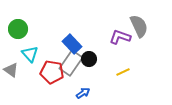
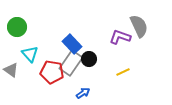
green circle: moved 1 px left, 2 px up
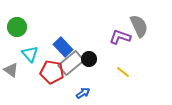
blue rectangle: moved 9 px left, 3 px down
gray rectangle: rotated 15 degrees clockwise
yellow line: rotated 64 degrees clockwise
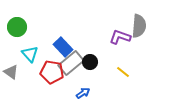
gray semicircle: rotated 30 degrees clockwise
black circle: moved 1 px right, 3 px down
gray triangle: moved 2 px down
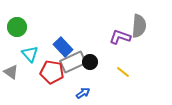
gray rectangle: moved 2 px right, 1 px up; rotated 15 degrees clockwise
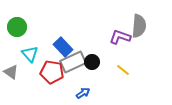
black circle: moved 2 px right
yellow line: moved 2 px up
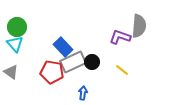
cyan triangle: moved 15 px left, 10 px up
yellow line: moved 1 px left
blue arrow: rotated 48 degrees counterclockwise
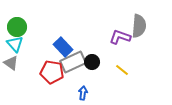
gray triangle: moved 9 px up
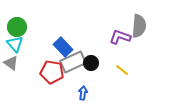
black circle: moved 1 px left, 1 px down
